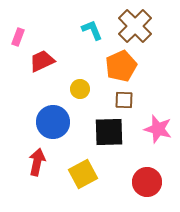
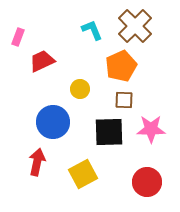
pink star: moved 7 px left; rotated 16 degrees counterclockwise
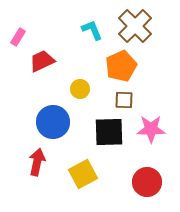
pink rectangle: rotated 12 degrees clockwise
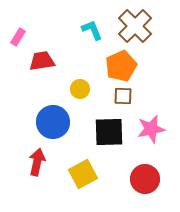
red trapezoid: rotated 16 degrees clockwise
brown square: moved 1 px left, 4 px up
pink star: rotated 12 degrees counterclockwise
red circle: moved 2 px left, 3 px up
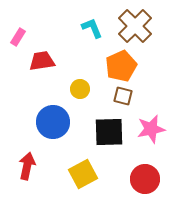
cyan L-shape: moved 2 px up
brown square: rotated 12 degrees clockwise
red arrow: moved 10 px left, 4 px down
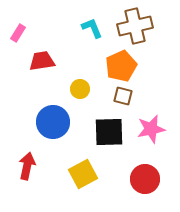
brown cross: rotated 32 degrees clockwise
pink rectangle: moved 4 px up
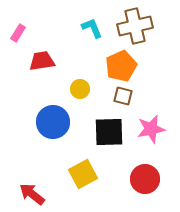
red arrow: moved 5 px right, 28 px down; rotated 64 degrees counterclockwise
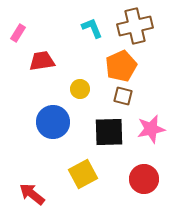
red circle: moved 1 px left
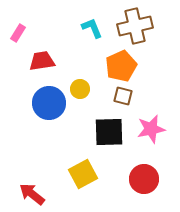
blue circle: moved 4 px left, 19 px up
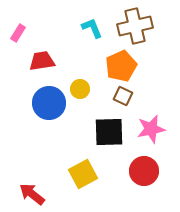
brown square: rotated 12 degrees clockwise
red circle: moved 8 px up
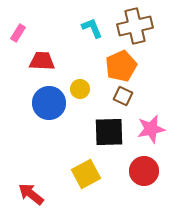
red trapezoid: rotated 12 degrees clockwise
yellow square: moved 3 px right
red arrow: moved 1 px left
